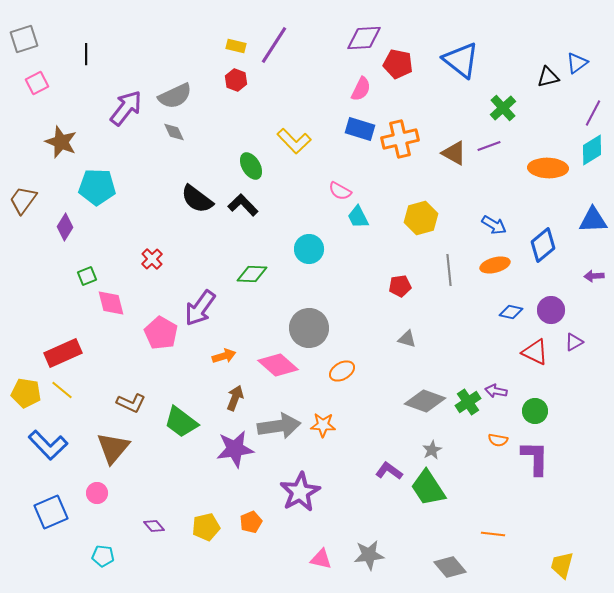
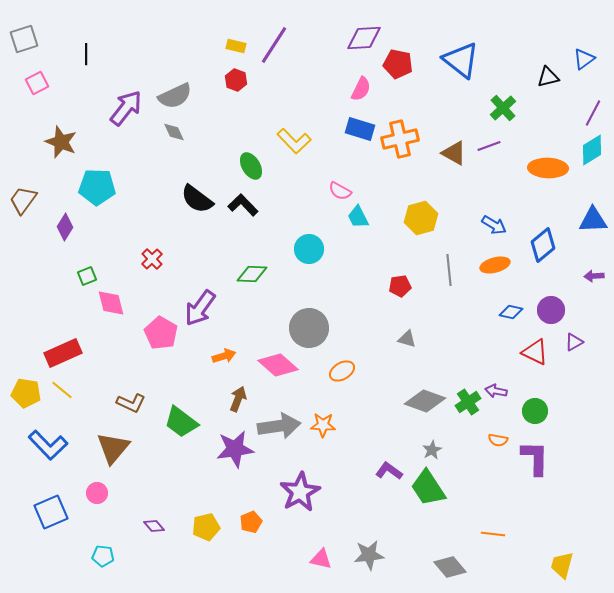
blue triangle at (577, 63): moved 7 px right, 4 px up
brown arrow at (235, 398): moved 3 px right, 1 px down
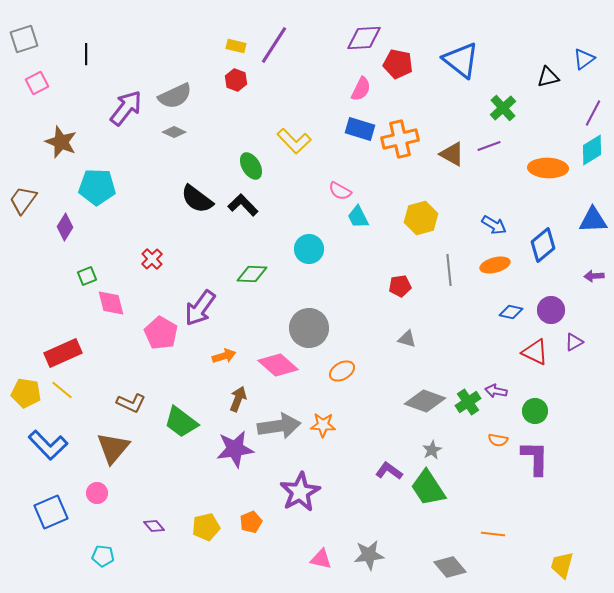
gray diamond at (174, 132): rotated 40 degrees counterclockwise
brown triangle at (454, 153): moved 2 px left, 1 px down
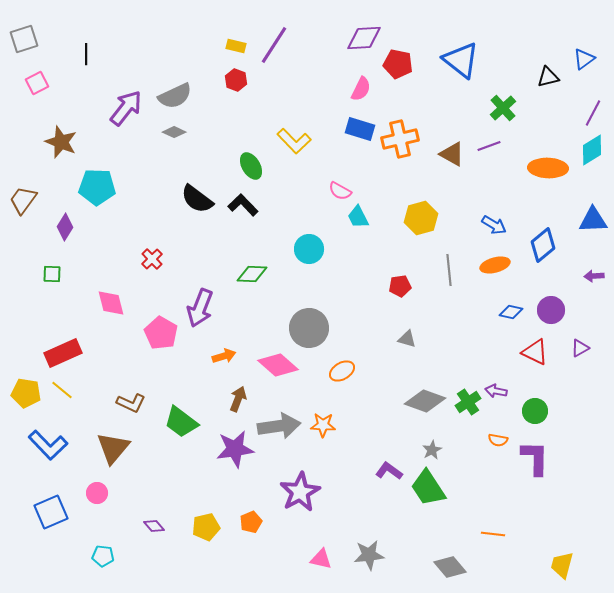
green square at (87, 276): moved 35 px left, 2 px up; rotated 24 degrees clockwise
purple arrow at (200, 308): rotated 15 degrees counterclockwise
purple triangle at (574, 342): moved 6 px right, 6 px down
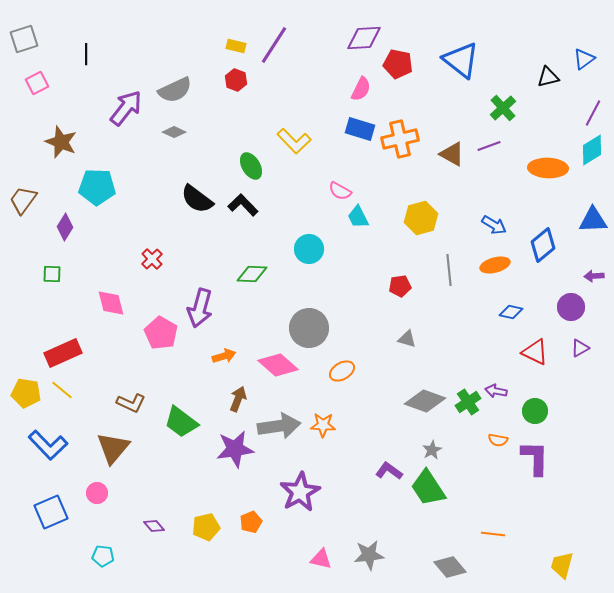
gray semicircle at (175, 96): moved 6 px up
purple arrow at (200, 308): rotated 6 degrees counterclockwise
purple circle at (551, 310): moved 20 px right, 3 px up
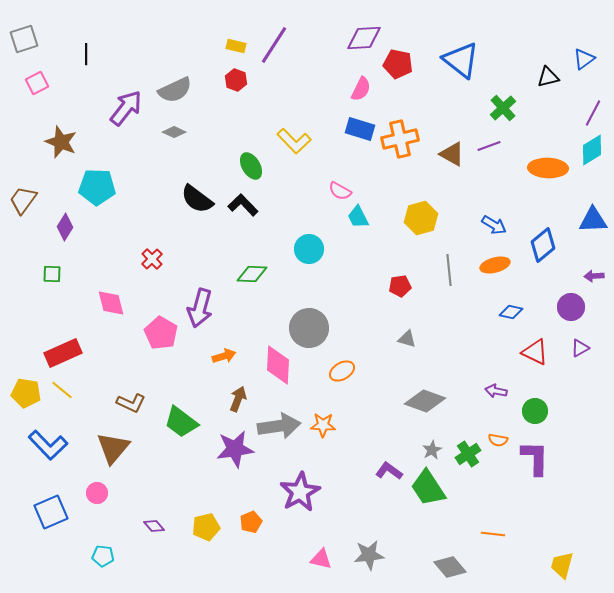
pink diamond at (278, 365): rotated 51 degrees clockwise
green cross at (468, 402): moved 52 px down
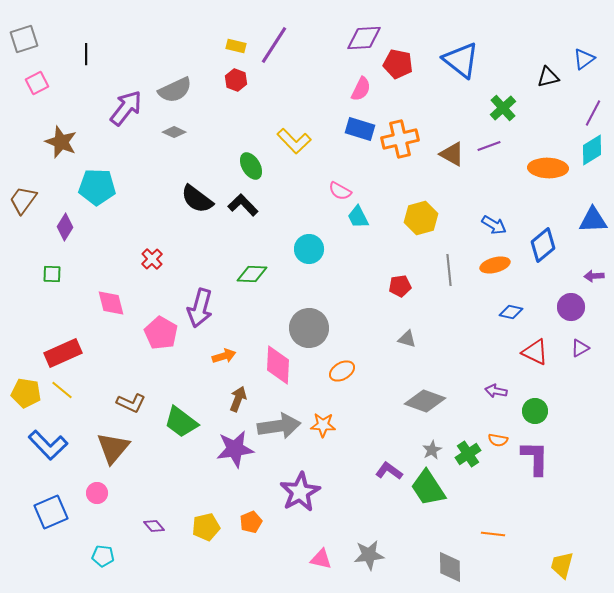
gray diamond at (450, 567): rotated 40 degrees clockwise
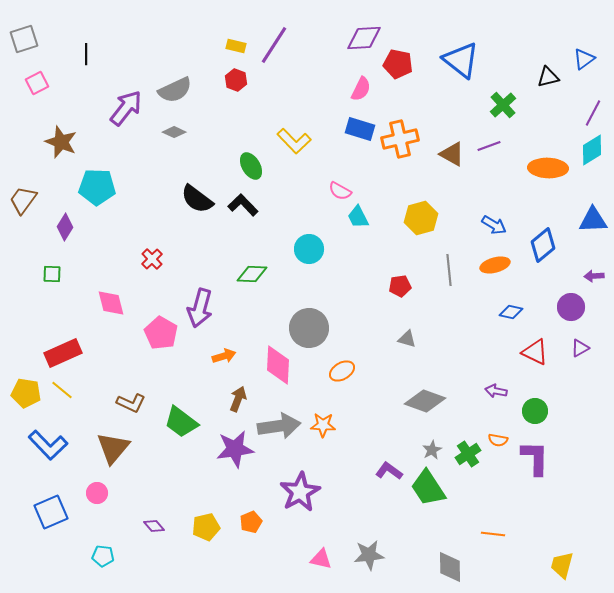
green cross at (503, 108): moved 3 px up
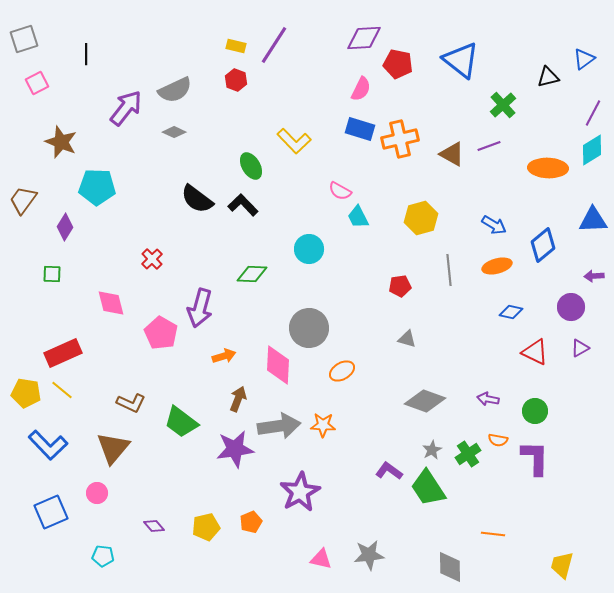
orange ellipse at (495, 265): moved 2 px right, 1 px down
purple arrow at (496, 391): moved 8 px left, 8 px down
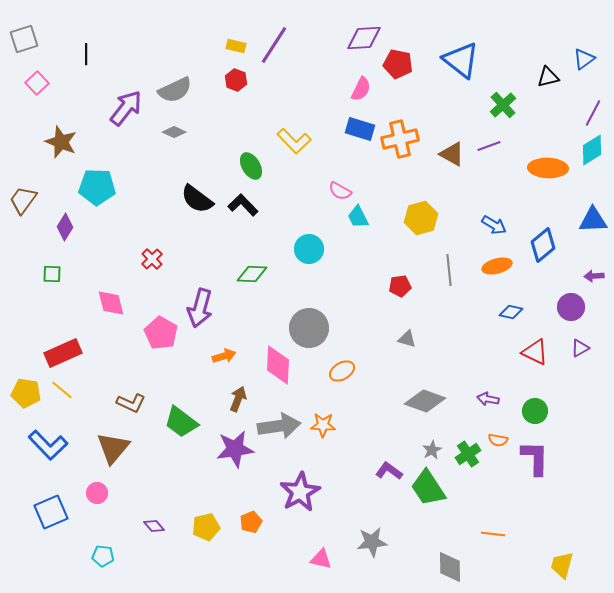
pink square at (37, 83): rotated 15 degrees counterclockwise
gray star at (369, 555): moved 3 px right, 13 px up
